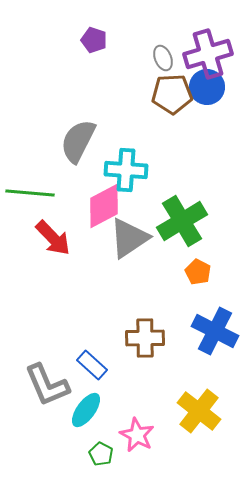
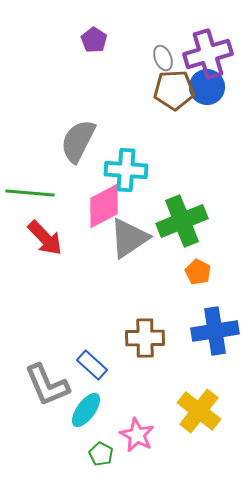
purple pentagon: rotated 15 degrees clockwise
brown pentagon: moved 2 px right, 4 px up
green cross: rotated 9 degrees clockwise
red arrow: moved 8 px left
blue cross: rotated 36 degrees counterclockwise
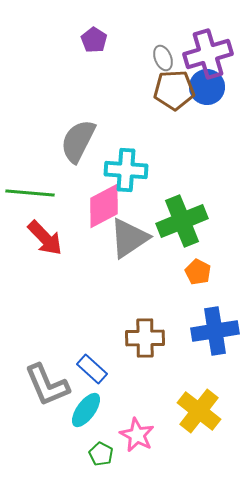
blue rectangle: moved 4 px down
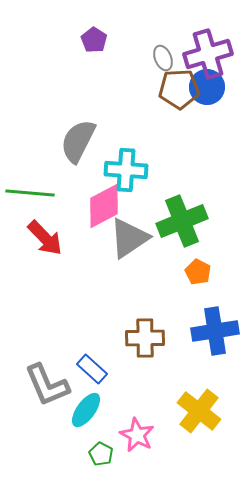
brown pentagon: moved 5 px right, 1 px up
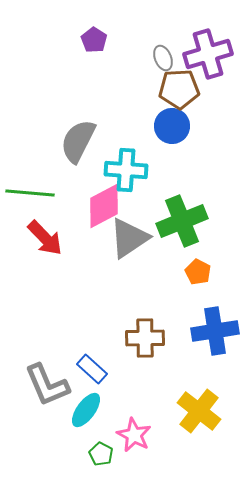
blue circle: moved 35 px left, 39 px down
pink star: moved 3 px left
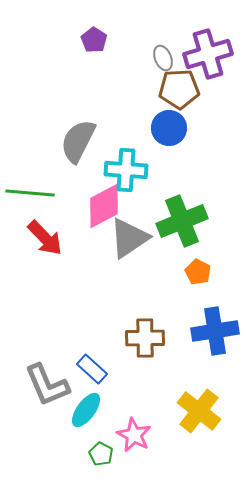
blue circle: moved 3 px left, 2 px down
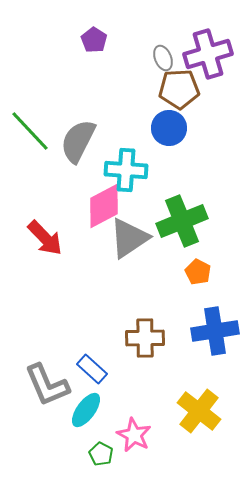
green line: moved 62 px up; rotated 42 degrees clockwise
